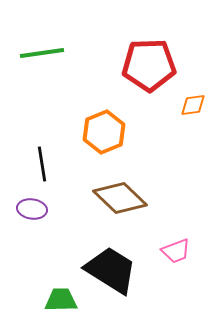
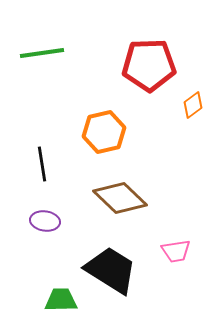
orange diamond: rotated 28 degrees counterclockwise
orange hexagon: rotated 9 degrees clockwise
purple ellipse: moved 13 px right, 12 px down
pink trapezoid: rotated 12 degrees clockwise
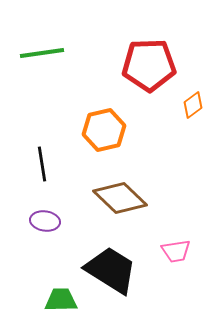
orange hexagon: moved 2 px up
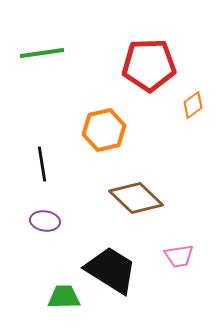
brown diamond: moved 16 px right
pink trapezoid: moved 3 px right, 5 px down
green trapezoid: moved 3 px right, 3 px up
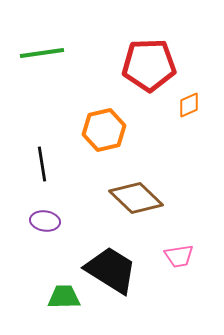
orange diamond: moved 4 px left; rotated 12 degrees clockwise
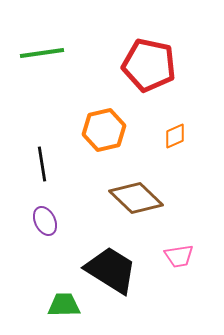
red pentagon: rotated 14 degrees clockwise
orange diamond: moved 14 px left, 31 px down
purple ellipse: rotated 56 degrees clockwise
green trapezoid: moved 8 px down
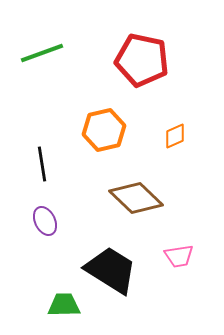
green line: rotated 12 degrees counterclockwise
red pentagon: moved 7 px left, 5 px up
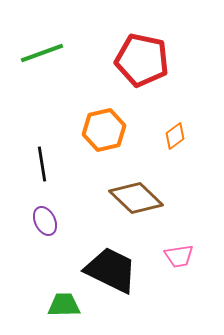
orange diamond: rotated 12 degrees counterclockwise
black trapezoid: rotated 6 degrees counterclockwise
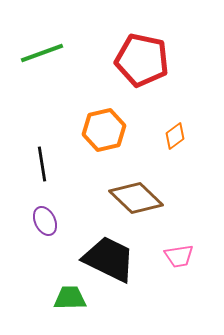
black trapezoid: moved 2 px left, 11 px up
green trapezoid: moved 6 px right, 7 px up
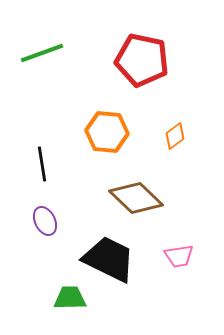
orange hexagon: moved 3 px right, 2 px down; rotated 18 degrees clockwise
